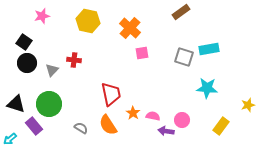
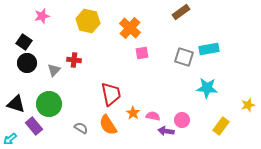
gray triangle: moved 2 px right
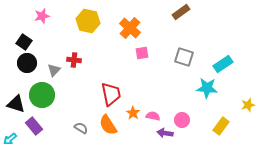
cyan rectangle: moved 14 px right, 15 px down; rotated 24 degrees counterclockwise
green circle: moved 7 px left, 9 px up
purple arrow: moved 1 px left, 2 px down
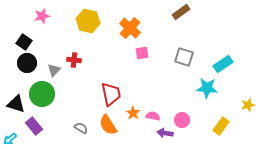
green circle: moved 1 px up
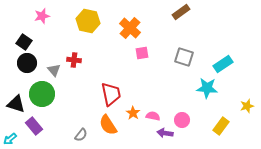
gray triangle: rotated 24 degrees counterclockwise
yellow star: moved 1 px left, 1 px down
gray semicircle: moved 7 px down; rotated 96 degrees clockwise
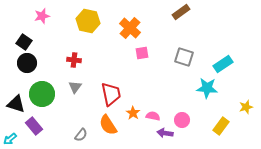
gray triangle: moved 21 px right, 17 px down; rotated 16 degrees clockwise
yellow star: moved 1 px left, 1 px down
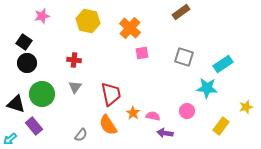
pink circle: moved 5 px right, 9 px up
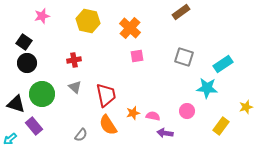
pink square: moved 5 px left, 3 px down
red cross: rotated 16 degrees counterclockwise
gray triangle: rotated 24 degrees counterclockwise
red trapezoid: moved 5 px left, 1 px down
orange star: rotated 24 degrees clockwise
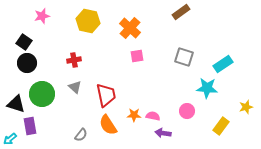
orange star: moved 1 px right, 2 px down; rotated 16 degrees clockwise
purple rectangle: moved 4 px left; rotated 30 degrees clockwise
purple arrow: moved 2 px left
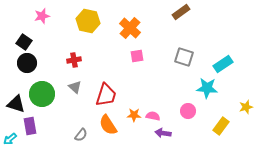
red trapezoid: rotated 30 degrees clockwise
pink circle: moved 1 px right
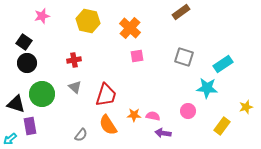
yellow rectangle: moved 1 px right
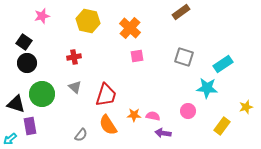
red cross: moved 3 px up
